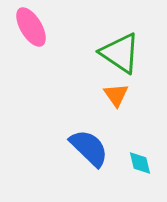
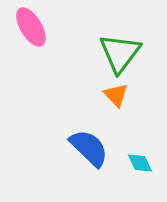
green triangle: rotated 33 degrees clockwise
orange triangle: rotated 8 degrees counterclockwise
cyan diamond: rotated 12 degrees counterclockwise
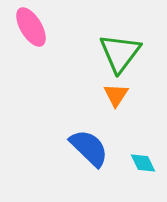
orange triangle: rotated 16 degrees clockwise
cyan diamond: moved 3 px right
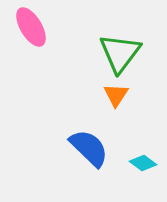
cyan diamond: rotated 28 degrees counterclockwise
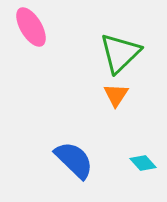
green triangle: rotated 9 degrees clockwise
blue semicircle: moved 15 px left, 12 px down
cyan diamond: rotated 12 degrees clockwise
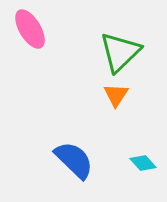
pink ellipse: moved 1 px left, 2 px down
green triangle: moved 1 px up
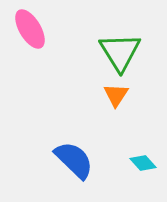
green triangle: rotated 18 degrees counterclockwise
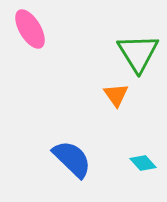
green triangle: moved 18 px right, 1 px down
orange triangle: rotated 8 degrees counterclockwise
blue semicircle: moved 2 px left, 1 px up
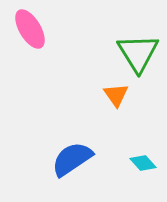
blue semicircle: rotated 78 degrees counterclockwise
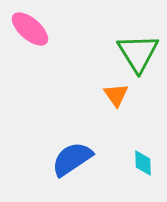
pink ellipse: rotated 18 degrees counterclockwise
cyan diamond: rotated 40 degrees clockwise
